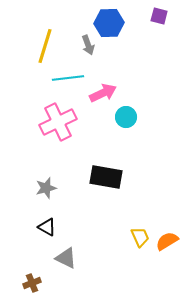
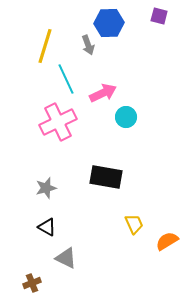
cyan line: moved 2 px left, 1 px down; rotated 72 degrees clockwise
yellow trapezoid: moved 6 px left, 13 px up
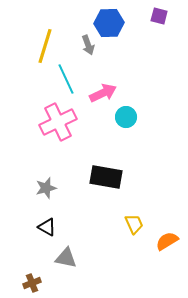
gray triangle: rotated 15 degrees counterclockwise
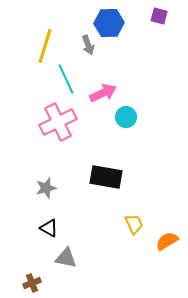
black triangle: moved 2 px right, 1 px down
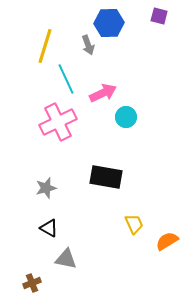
gray triangle: moved 1 px down
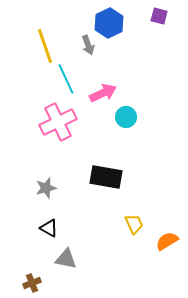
blue hexagon: rotated 24 degrees counterclockwise
yellow line: rotated 36 degrees counterclockwise
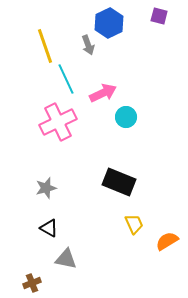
black rectangle: moved 13 px right, 5 px down; rotated 12 degrees clockwise
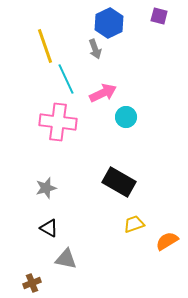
gray arrow: moved 7 px right, 4 px down
pink cross: rotated 33 degrees clockwise
black rectangle: rotated 8 degrees clockwise
yellow trapezoid: rotated 85 degrees counterclockwise
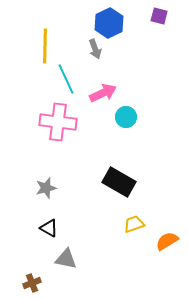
yellow line: rotated 20 degrees clockwise
